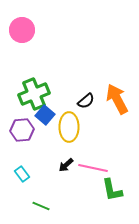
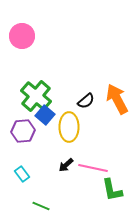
pink circle: moved 6 px down
green cross: moved 2 px right, 2 px down; rotated 28 degrees counterclockwise
purple hexagon: moved 1 px right, 1 px down
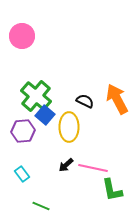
black semicircle: moved 1 px left; rotated 114 degrees counterclockwise
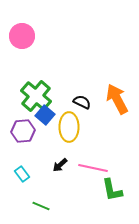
black semicircle: moved 3 px left, 1 px down
black arrow: moved 6 px left
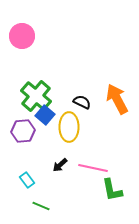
cyan rectangle: moved 5 px right, 6 px down
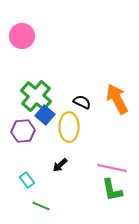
pink line: moved 19 px right
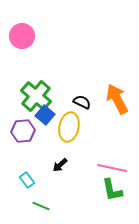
yellow ellipse: rotated 12 degrees clockwise
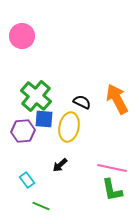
blue square: moved 1 px left, 4 px down; rotated 36 degrees counterclockwise
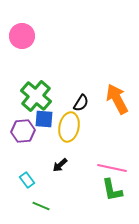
black semicircle: moved 1 px left, 1 px down; rotated 96 degrees clockwise
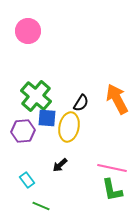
pink circle: moved 6 px right, 5 px up
blue square: moved 3 px right, 1 px up
